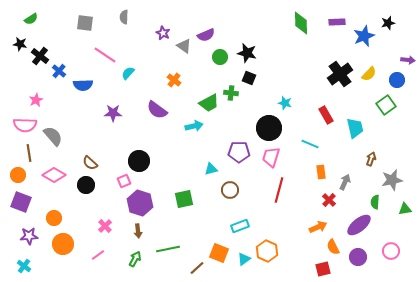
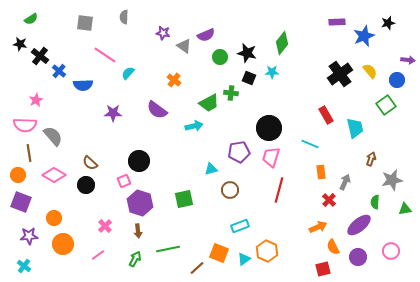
green diamond at (301, 23): moved 19 px left, 20 px down; rotated 40 degrees clockwise
purple star at (163, 33): rotated 16 degrees counterclockwise
yellow semicircle at (369, 74): moved 1 px right, 3 px up; rotated 84 degrees counterclockwise
cyan star at (285, 103): moved 13 px left, 31 px up; rotated 16 degrees counterclockwise
purple pentagon at (239, 152): rotated 10 degrees counterclockwise
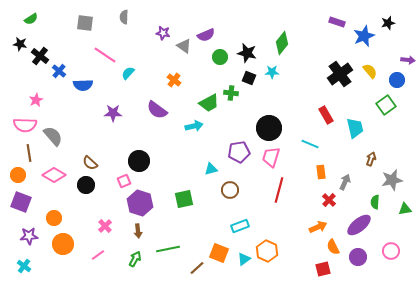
purple rectangle at (337, 22): rotated 21 degrees clockwise
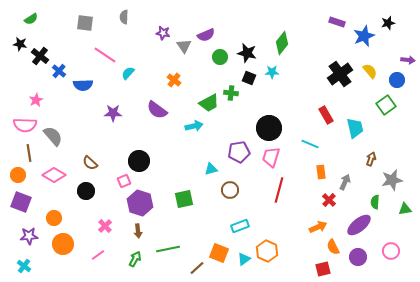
gray triangle at (184, 46): rotated 21 degrees clockwise
black circle at (86, 185): moved 6 px down
